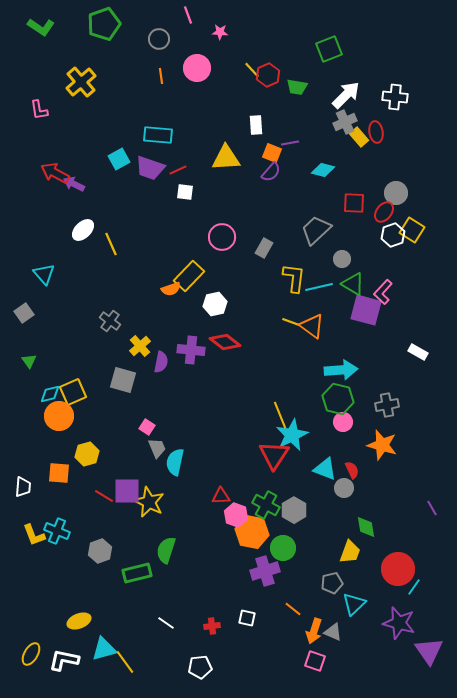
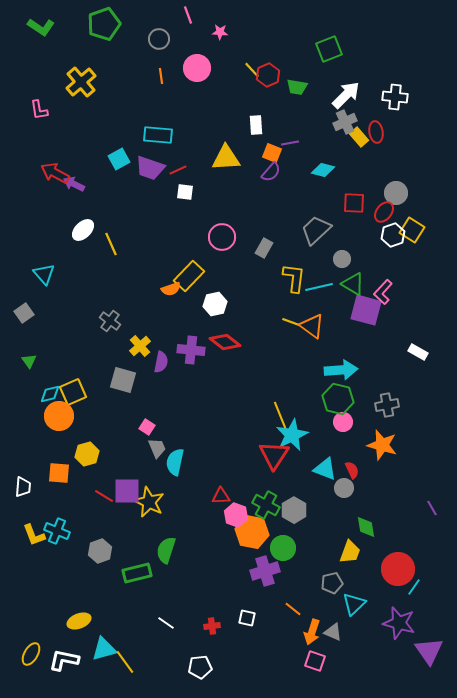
orange arrow at (314, 631): moved 2 px left, 1 px down
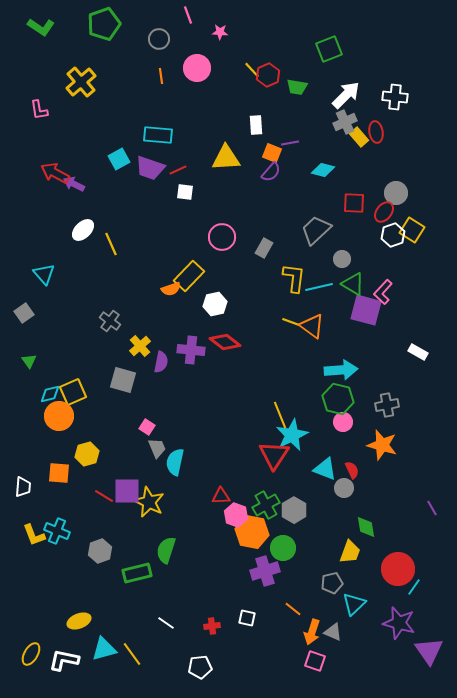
green cross at (266, 505): rotated 32 degrees clockwise
yellow line at (125, 662): moved 7 px right, 8 px up
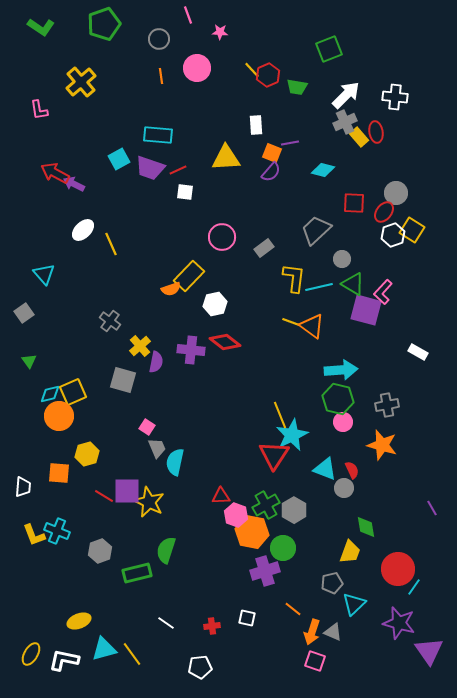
gray rectangle at (264, 248): rotated 24 degrees clockwise
purple semicircle at (161, 362): moved 5 px left
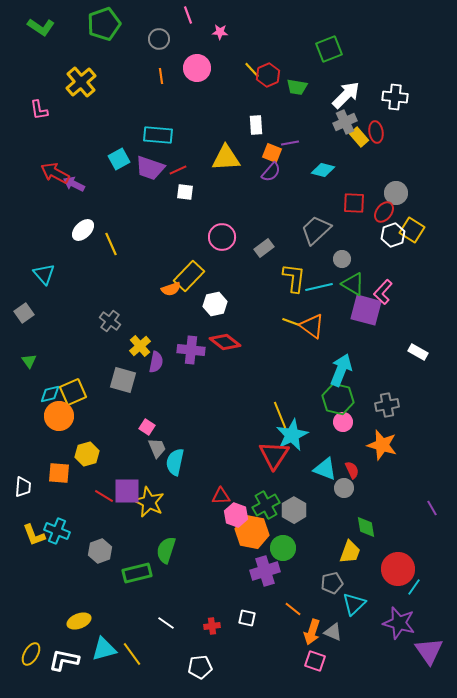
cyan arrow at (341, 370): rotated 64 degrees counterclockwise
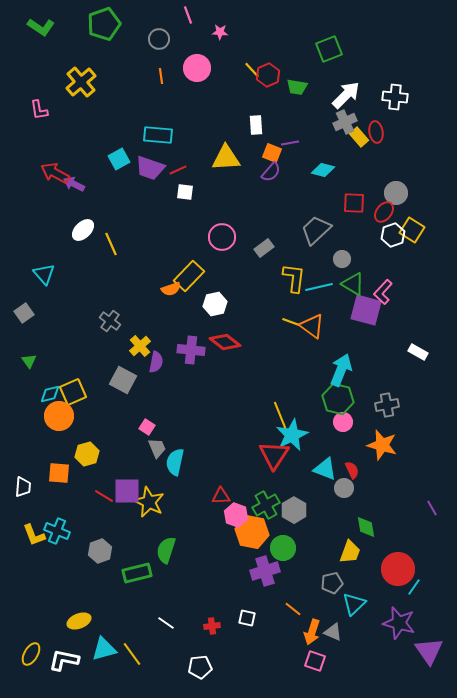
gray square at (123, 380): rotated 12 degrees clockwise
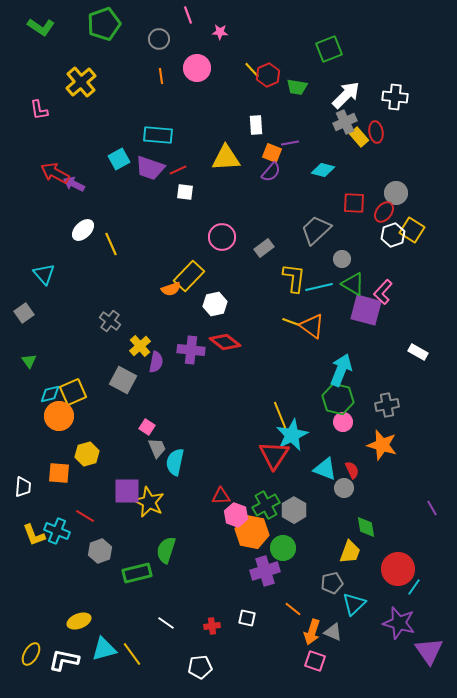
red line at (104, 496): moved 19 px left, 20 px down
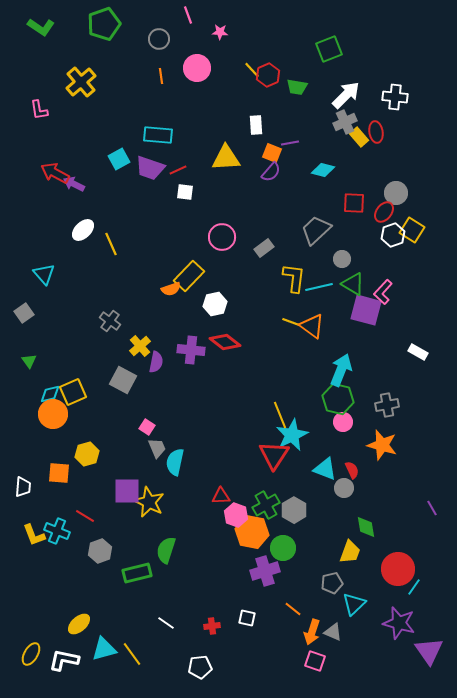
orange circle at (59, 416): moved 6 px left, 2 px up
yellow ellipse at (79, 621): moved 3 px down; rotated 20 degrees counterclockwise
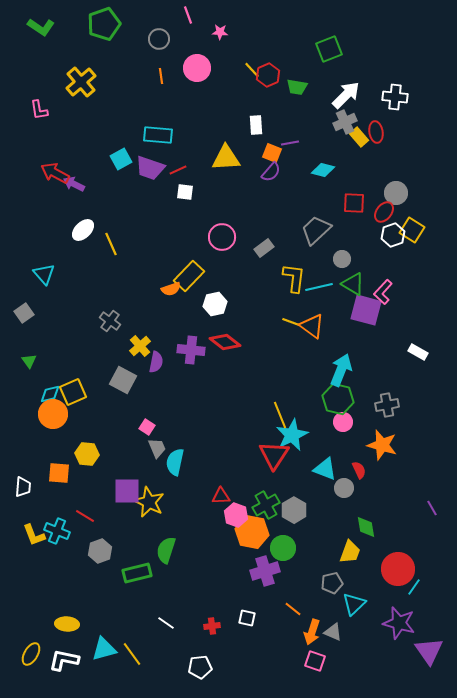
cyan square at (119, 159): moved 2 px right
yellow hexagon at (87, 454): rotated 20 degrees clockwise
red semicircle at (352, 470): moved 7 px right
yellow ellipse at (79, 624): moved 12 px left; rotated 45 degrees clockwise
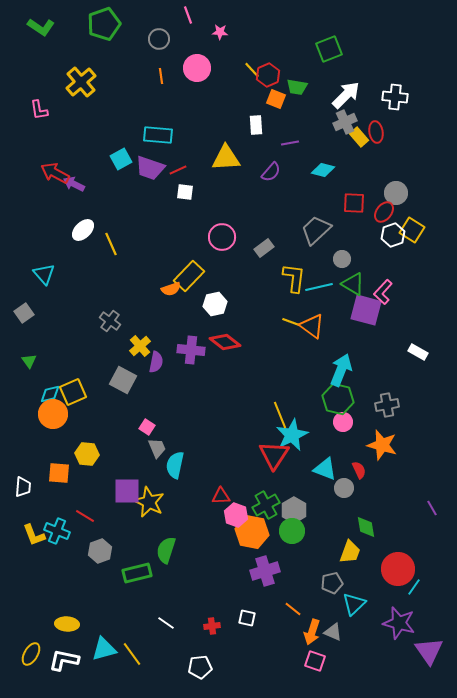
orange square at (272, 153): moved 4 px right, 54 px up
cyan semicircle at (175, 462): moved 3 px down
green circle at (283, 548): moved 9 px right, 17 px up
